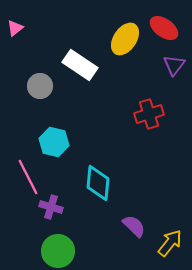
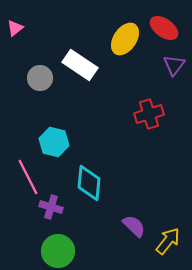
gray circle: moved 8 px up
cyan diamond: moved 9 px left
yellow arrow: moved 2 px left, 2 px up
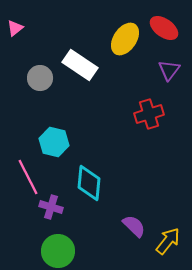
purple triangle: moved 5 px left, 5 px down
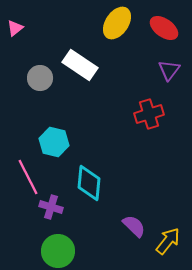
yellow ellipse: moved 8 px left, 16 px up
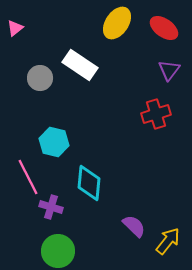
red cross: moved 7 px right
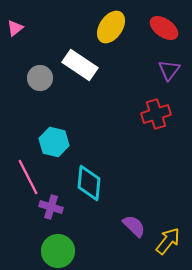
yellow ellipse: moved 6 px left, 4 px down
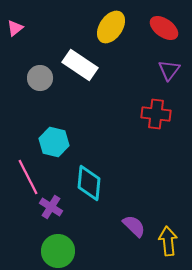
red cross: rotated 24 degrees clockwise
purple cross: rotated 15 degrees clockwise
yellow arrow: rotated 44 degrees counterclockwise
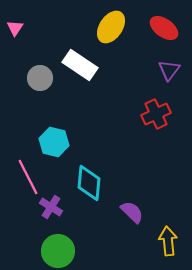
pink triangle: rotated 18 degrees counterclockwise
red cross: rotated 32 degrees counterclockwise
purple semicircle: moved 2 px left, 14 px up
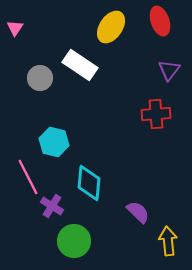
red ellipse: moved 4 px left, 7 px up; rotated 36 degrees clockwise
red cross: rotated 20 degrees clockwise
purple cross: moved 1 px right, 1 px up
purple semicircle: moved 6 px right
green circle: moved 16 px right, 10 px up
